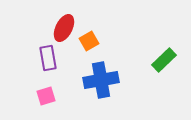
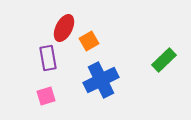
blue cross: rotated 16 degrees counterclockwise
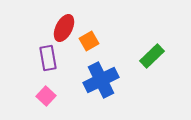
green rectangle: moved 12 px left, 4 px up
pink square: rotated 30 degrees counterclockwise
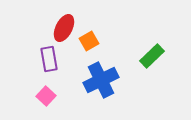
purple rectangle: moved 1 px right, 1 px down
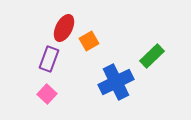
purple rectangle: rotated 30 degrees clockwise
blue cross: moved 15 px right, 2 px down
pink square: moved 1 px right, 2 px up
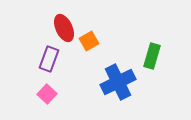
red ellipse: rotated 52 degrees counterclockwise
green rectangle: rotated 30 degrees counterclockwise
blue cross: moved 2 px right
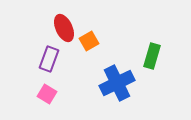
blue cross: moved 1 px left, 1 px down
pink square: rotated 12 degrees counterclockwise
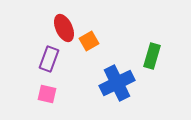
pink square: rotated 18 degrees counterclockwise
